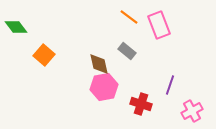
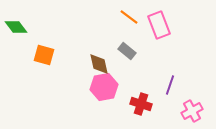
orange square: rotated 25 degrees counterclockwise
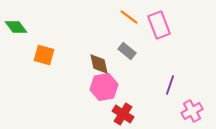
red cross: moved 18 px left, 10 px down; rotated 15 degrees clockwise
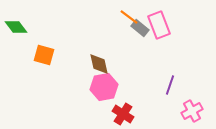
gray rectangle: moved 13 px right, 23 px up
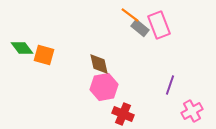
orange line: moved 1 px right, 2 px up
green diamond: moved 6 px right, 21 px down
red cross: rotated 10 degrees counterclockwise
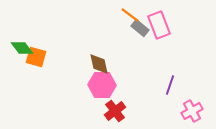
orange square: moved 8 px left, 2 px down
pink hexagon: moved 2 px left, 2 px up; rotated 12 degrees clockwise
red cross: moved 8 px left, 3 px up; rotated 30 degrees clockwise
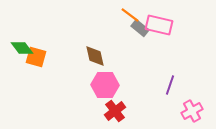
pink rectangle: rotated 56 degrees counterclockwise
brown diamond: moved 4 px left, 8 px up
pink hexagon: moved 3 px right
